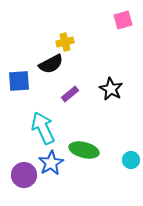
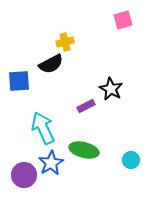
purple rectangle: moved 16 px right, 12 px down; rotated 12 degrees clockwise
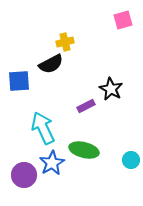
blue star: moved 1 px right
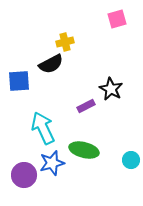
pink square: moved 6 px left, 1 px up
blue star: rotated 15 degrees clockwise
